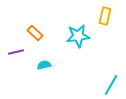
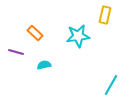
yellow rectangle: moved 1 px up
purple line: rotated 28 degrees clockwise
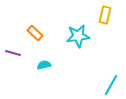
purple line: moved 3 px left, 1 px down
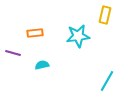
orange rectangle: rotated 49 degrees counterclockwise
cyan semicircle: moved 2 px left
cyan line: moved 4 px left, 4 px up
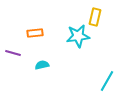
yellow rectangle: moved 10 px left, 2 px down
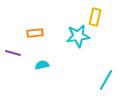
cyan line: moved 1 px left, 1 px up
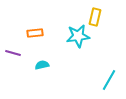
cyan line: moved 3 px right
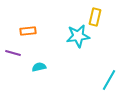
orange rectangle: moved 7 px left, 2 px up
cyan semicircle: moved 3 px left, 2 px down
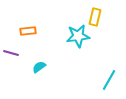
purple line: moved 2 px left
cyan semicircle: rotated 24 degrees counterclockwise
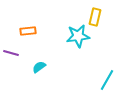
cyan line: moved 2 px left
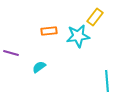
yellow rectangle: rotated 24 degrees clockwise
orange rectangle: moved 21 px right
cyan line: moved 1 px down; rotated 35 degrees counterclockwise
